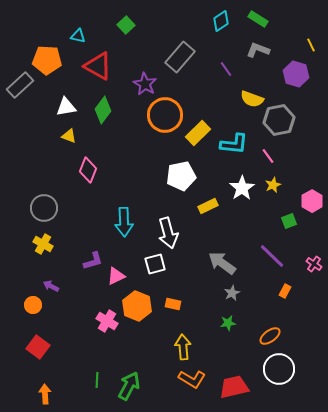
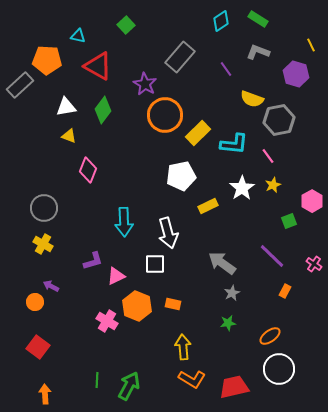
gray L-shape at (258, 50): moved 2 px down
white square at (155, 264): rotated 15 degrees clockwise
orange circle at (33, 305): moved 2 px right, 3 px up
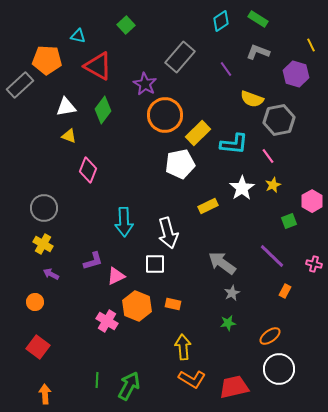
white pentagon at (181, 176): moved 1 px left, 12 px up
pink cross at (314, 264): rotated 21 degrees counterclockwise
purple arrow at (51, 286): moved 12 px up
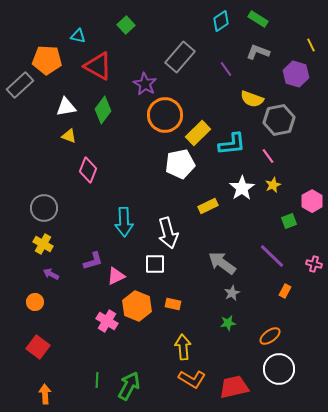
cyan L-shape at (234, 144): moved 2 px left; rotated 12 degrees counterclockwise
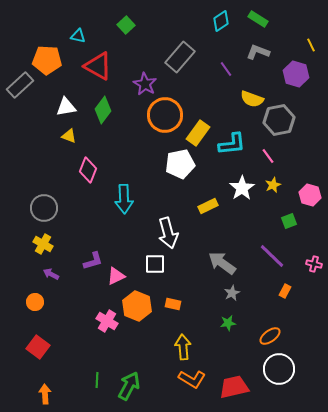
yellow rectangle at (198, 133): rotated 10 degrees counterclockwise
pink hexagon at (312, 201): moved 2 px left, 6 px up; rotated 15 degrees counterclockwise
cyan arrow at (124, 222): moved 23 px up
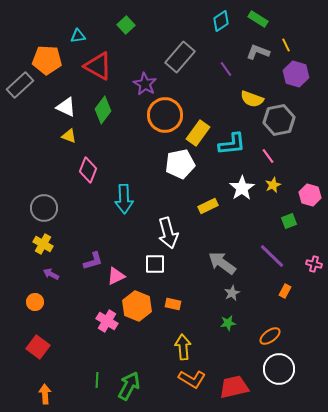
cyan triangle at (78, 36): rotated 21 degrees counterclockwise
yellow line at (311, 45): moved 25 px left
white triangle at (66, 107): rotated 35 degrees clockwise
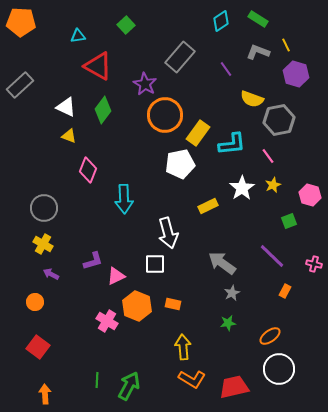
orange pentagon at (47, 60): moved 26 px left, 38 px up
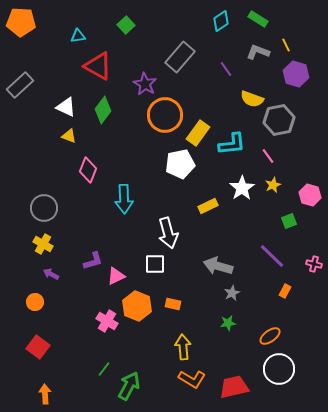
gray arrow at (222, 263): moved 4 px left, 3 px down; rotated 20 degrees counterclockwise
green line at (97, 380): moved 7 px right, 11 px up; rotated 35 degrees clockwise
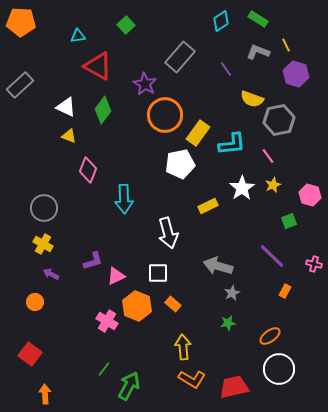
white square at (155, 264): moved 3 px right, 9 px down
orange rectangle at (173, 304): rotated 28 degrees clockwise
red square at (38, 347): moved 8 px left, 7 px down
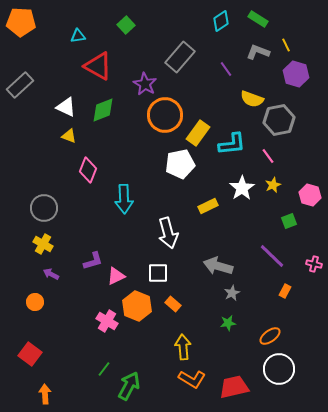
green diamond at (103, 110): rotated 32 degrees clockwise
